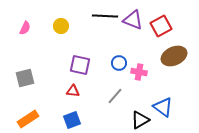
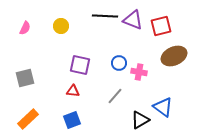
red square: rotated 15 degrees clockwise
orange rectangle: rotated 10 degrees counterclockwise
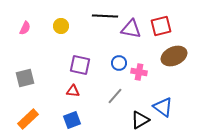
purple triangle: moved 2 px left, 9 px down; rotated 10 degrees counterclockwise
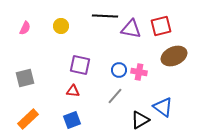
blue circle: moved 7 px down
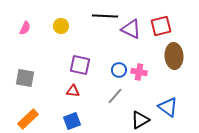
purple triangle: rotated 15 degrees clockwise
brown ellipse: rotated 70 degrees counterclockwise
gray square: rotated 24 degrees clockwise
blue triangle: moved 5 px right
blue square: moved 1 px down
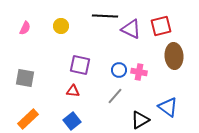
blue square: rotated 18 degrees counterclockwise
